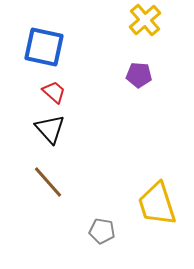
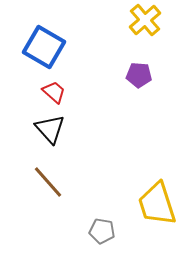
blue square: rotated 18 degrees clockwise
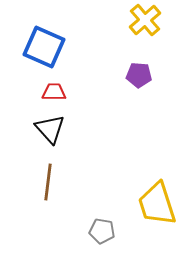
blue square: rotated 6 degrees counterclockwise
red trapezoid: rotated 40 degrees counterclockwise
brown line: rotated 48 degrees clockwise
